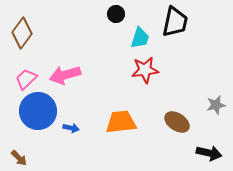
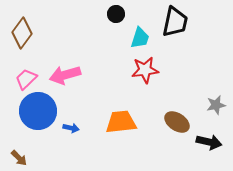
black arrow: moved 11 px up
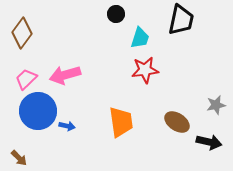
black trapezoid: moved 6 px right, 2 px up
orange trapezoid: rotated 88 degrees clockwise
blue arrow: moved 4 px left, 2 px up
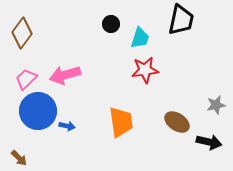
black circle: moved 5 px left, 10 px down
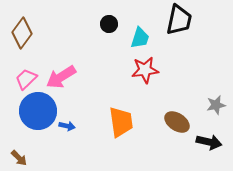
black trapezoid: moved 2 px left
black circle: moved 2 px left
pink arrow: moved 4 px left, 2 px down; rotated 16 degrees counterclockwise
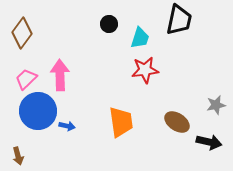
pink arrow: moved 1 px left, 2 px up; rotated 120 degrees clockwise
brown arrow: moved 1 px left, 2 px up; rotated 30 degrees clockwise
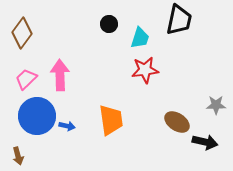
gray star: rotated 12 degrees clockwise
blue circle: moved 1 px left, 5 px down
orange trapezoid: moved 10 px left, 2 px up
black arrow: moved 4 px left
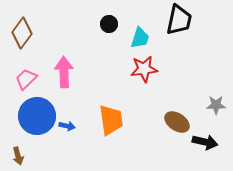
red star: moved 1 px left, 1 px up
pink arrow: moved 4 px right, 3 px up
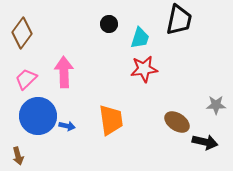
blue circle: moved 1 px right
